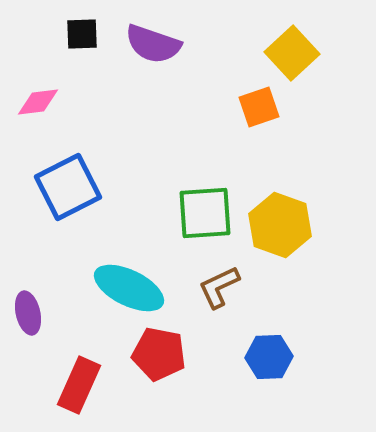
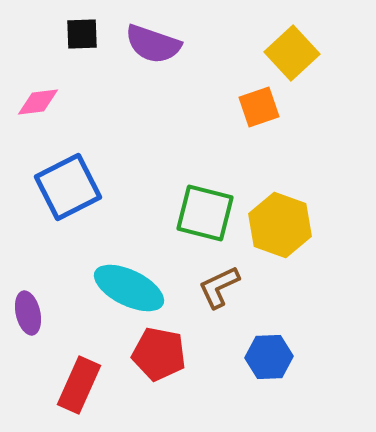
green square: rotated 18 degrees clockwise
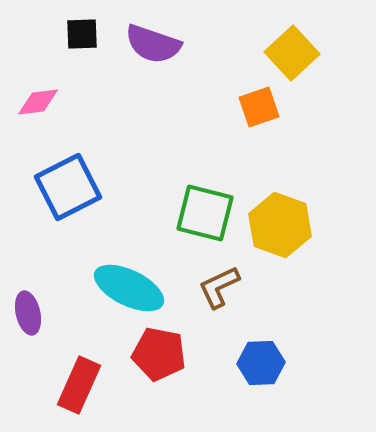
blue hexagon: moved 8 px left, 6 px down
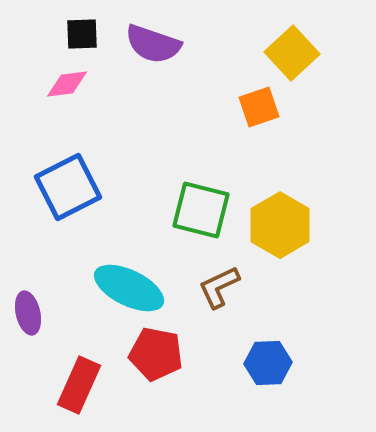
pink diamond: moved 29 px right, 18 px up
green square: moved 4 px left, 3 px up
yellow hexagon: rotated 10 degrees clockwise
red pentagon: moved 3 px left
blue hexagon: moved 7 px right
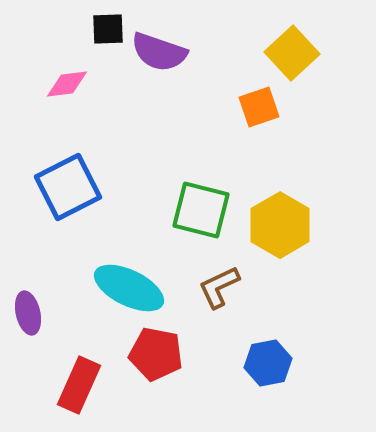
black square: moved 26 px right, 5 px up
purple semicircle: moved 6 px right, 8 px down
blue hexagon: rotated 9 degrees counterclockwise
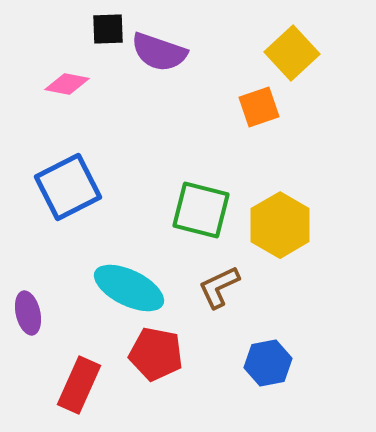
pink diamond: rotated 18 degrees clockwise
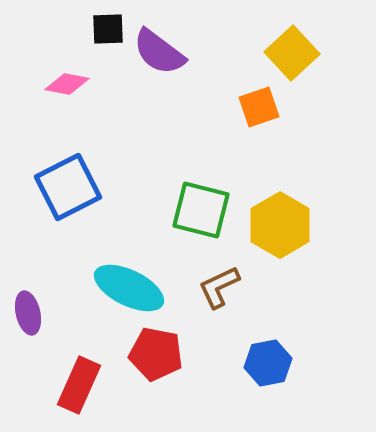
purple semicircle: rotated 18 degrees clockwise
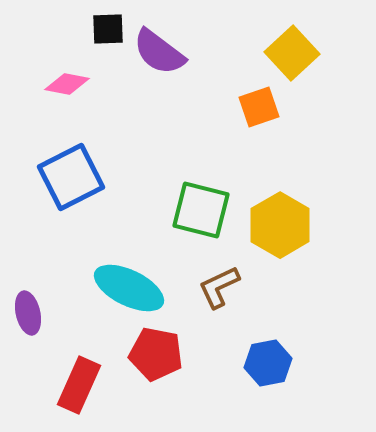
blue square: moved 3 px right, 10 px up
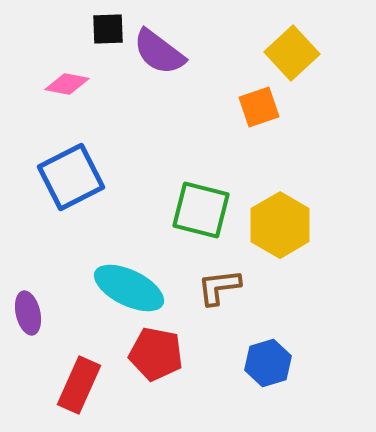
brown L-shape: rotated 18 degrees clockwise
blue hexagon: rotated 6 degrees counterclockwise
